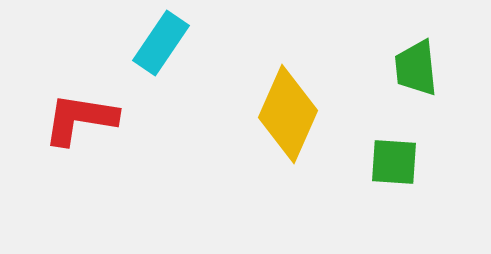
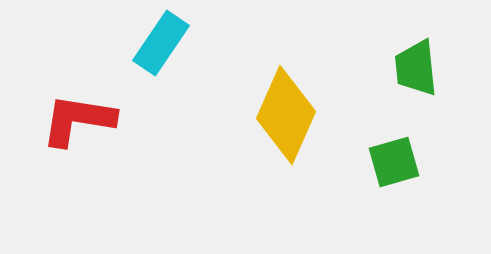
yellow diamond: moved 2 px left, 1 px down
red L-shape: moved 2 px left, 1 px down
green square: rotated 20 degrees counterclockwise
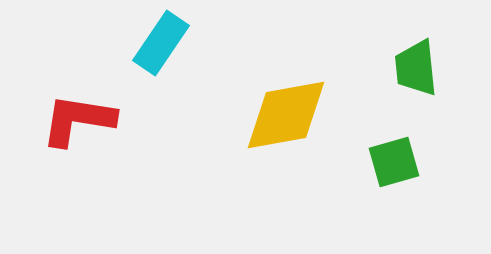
yellow diamond: rotated 56 degrees clockwise
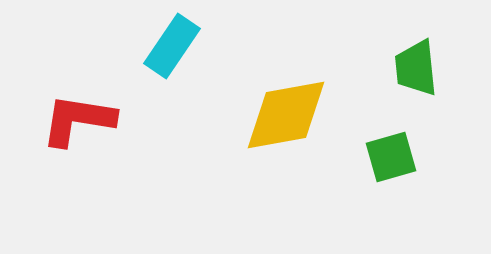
cyan rectangle: moved 11 px right, 3 px down
green square: moved 3 px left, 5 px up
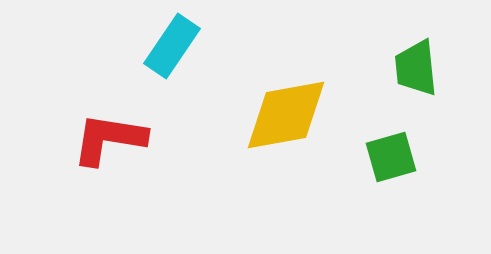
red L-shape: moved 31 px right, 19 px down
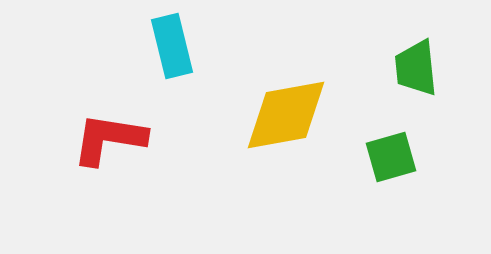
cyan rectangle: rotated 48 degrees counterclockwise
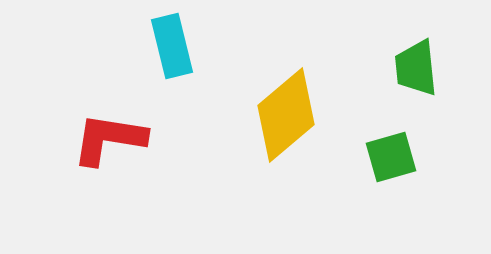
yellow diamond: rotated 30 degrees counterclockwise
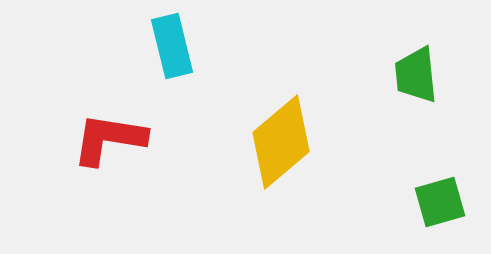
green trapezoid: moved 7 px down
yellow diamond: moved 5 px left, 27 px down
green square: moved 49 px right, 45 px down
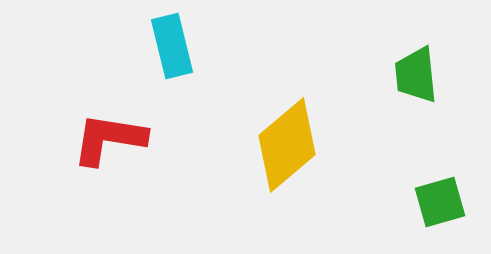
yellow diamond: moved 6 px right, 3 px down
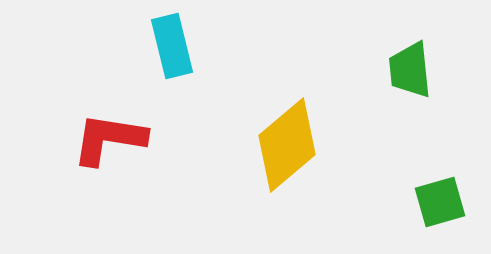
green trapezoid: moved 6 px left, 5 px up
